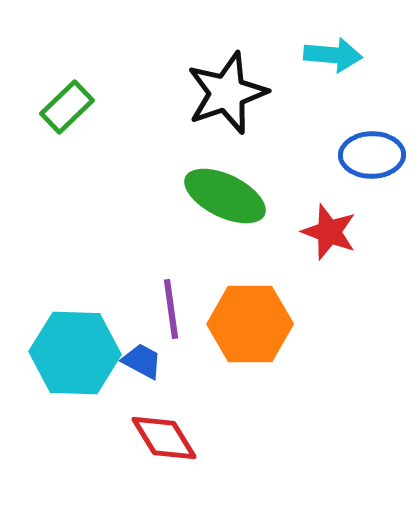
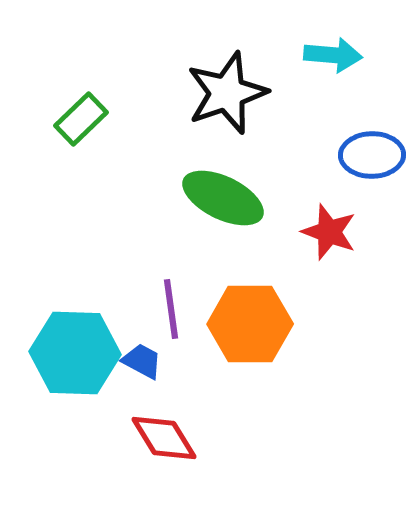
green rectangle: moved 14 px right, 12 px down
green ellipse: moved 2 px left, 2 px down
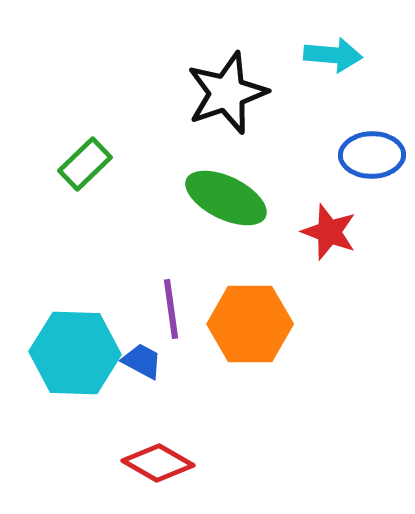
green rectangle: moved 4 px right, 45 px down
green ellipse: moved 3 px right
red diamond: moved 6 px left, 25 px down; rotated 28 degrees counterclockwise
